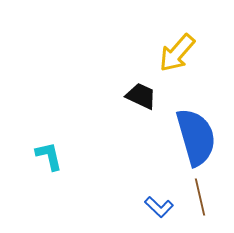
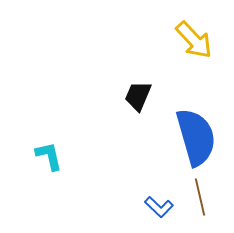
yellow arrow: moved 17 px right, 13 px up; rotated 84 degrees counterclockwise
black trapezoid: moved 3 px left; rotated 92 degrees counterclockwise
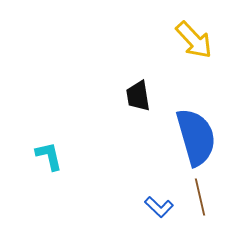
black trapezoid: rotated 32 degrees counterclockwise
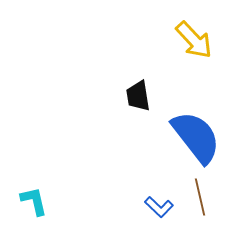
blue semicircle: rotated 22 degrees counterclockwise
cyan L-shape: moved 15 px left, 45 px down
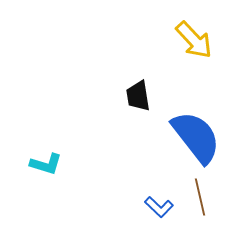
cyan L-shape: moved 12 px right, 37 px up; rotated 120 degrees clockwise
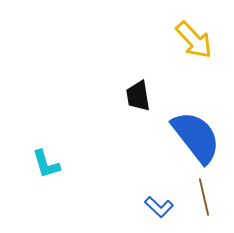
cyan L-shape: rotated 56 degrees clockwise
brown line: moved 4 px right
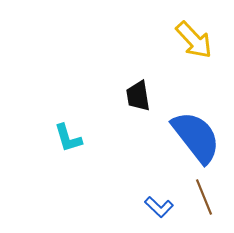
cyan L-shape: moved 22 px right, 26 px up
brown line: rotated 9 degrees counterclockwise
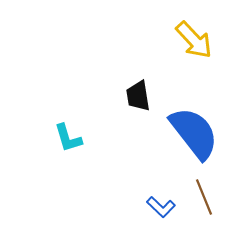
blue semicircle: moved 2 px left, 4 px up
blue L-shape: moved 2 px right
